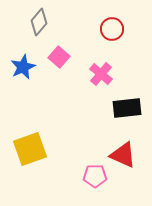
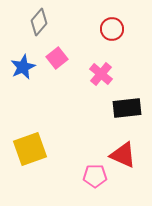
pink square: moved 2 px left, 1 px down; rotated 10 degrees clockwise
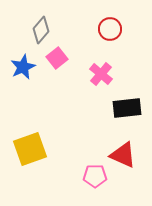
gray diamond: moved 2 px right, 8 px down
red circle: moved 2 px left
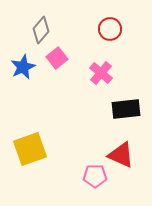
pink cross: moved 1 px up
black rectangle: moved 1 px left, 1 px down
red triangle: moved 2 px left
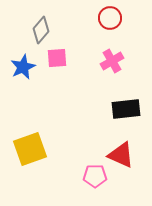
red circle: moved 11 px up
pink square: rotated 35 degrees clockwise
pink cross: moved 11 px right, 12 px up; rotated 20 degrees clockwise
